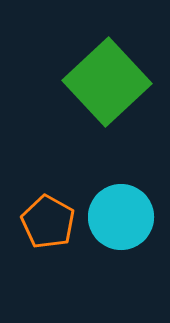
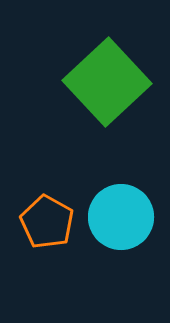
orange pentagon: moved 1 px left
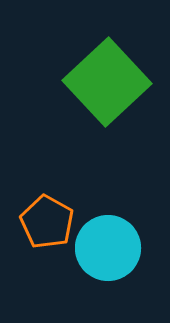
cyan circle: moved 13 px left, 31 px down
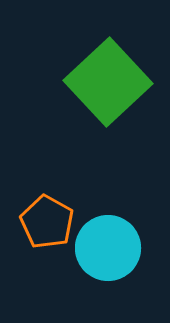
green square: moved 1 px right
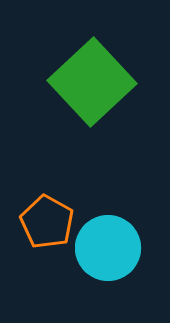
green square: moved 16 px left
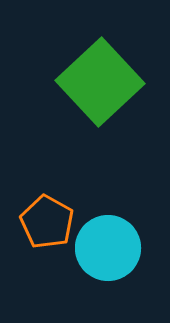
green square: moved 8 px right
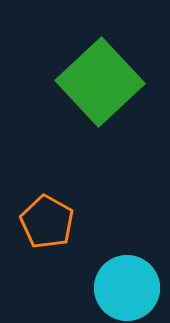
cyan circle: moved 19 px right, 40 px down
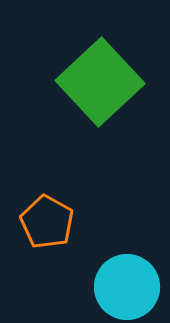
cyan circle: moved 1 px up
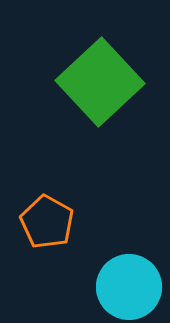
cyan circle: moved 2 px right
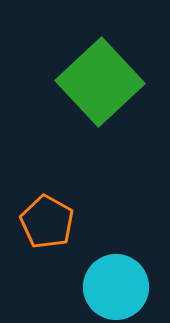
cyan circle: moved 13 px left
